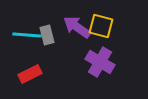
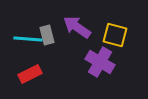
yellow square: moved 14 px right, 9 px down
cyan line: moved 1 px right, 4 px down
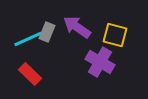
gray rectangle: moved 3 px up; rotated 36 degrees clockwise
cyan line: rotated 28 degrees counterclockwise
red rectangle: rotated 70 degrees clockwise
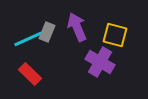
purple arrow: rotated 32 degrees clockwise
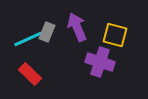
purple cross: rotated 12 degrees counterclockwise
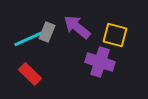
purple arrow: rotated 28 degrees counterclockwise
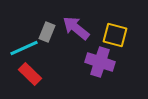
purple arrow: moved 1 px left, 1 px down
cyan line: moved 4 px left, 9 px down
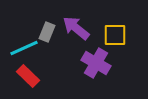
yellow square: rotated 15 degrees counterclockwise
purple cross: moved 4 px left, 1 px down; rotated 12 degrees clockwise
red rectangle: moved 2 px left, 2 px down
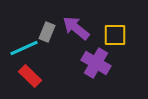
red rectangle: moved 2 px right
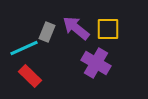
yellow square: moved 7 px left, 6 px up
